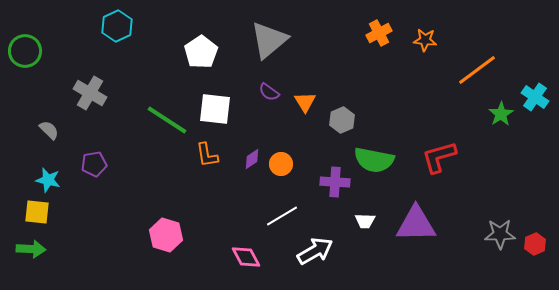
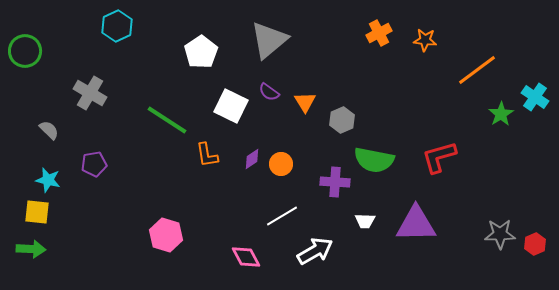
white square: moved 16 px right, 3 px up; rotated 20 degrees clockwise
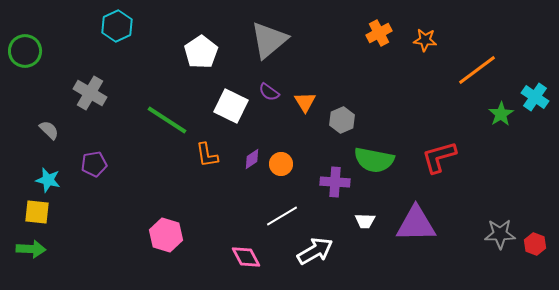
red hexagon: rotated 15 degrees counterclockwise
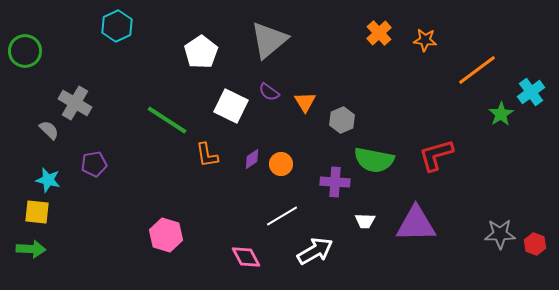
orange cross: rotated 15 degrees counterclockwise
gray cross: moved 15 px left, 10 px down
cyan cross: moved 4 px left, 5 px up; rotated 20 degrees clockwise
red L-shape: moved 3 px left, 2 px up
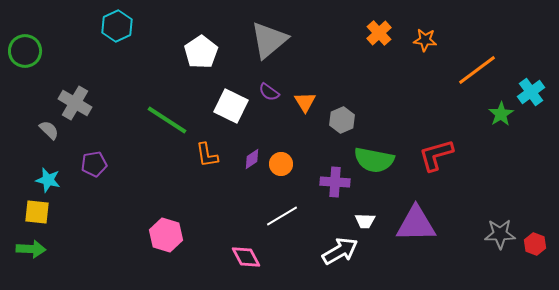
white arrow: moved 25 px right
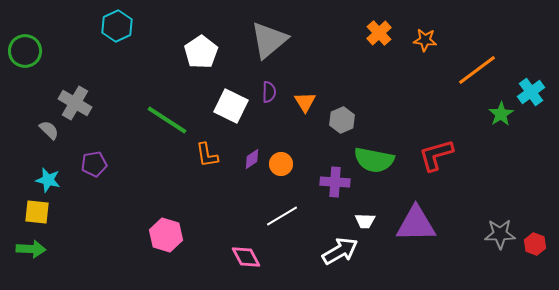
purple semicircle: rotated 125 degrees counterclockwise
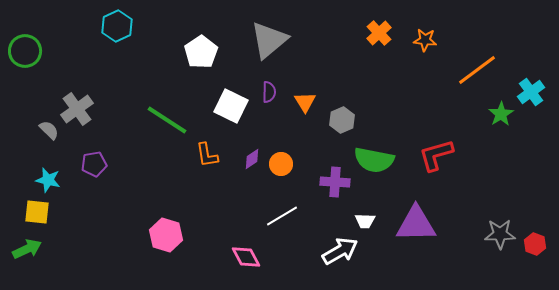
gray cross: moved 2 px right, 6 px down; rotated 24 degrees clockwise
green arrow: moved 4 px left; rotated 28 degrees counterclockwise
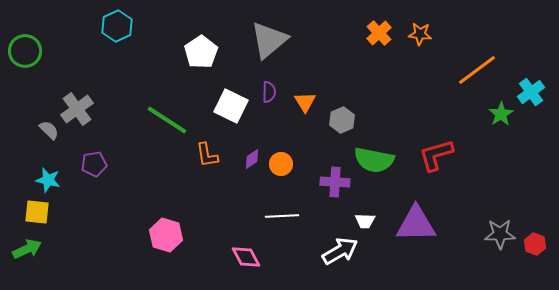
orange star: moved 5 px left, 6 px up
white line: rotated 28 degrees clockwise
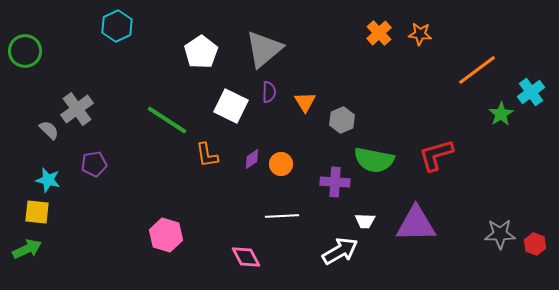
gray triangle: moved 5 px left, 9 px down
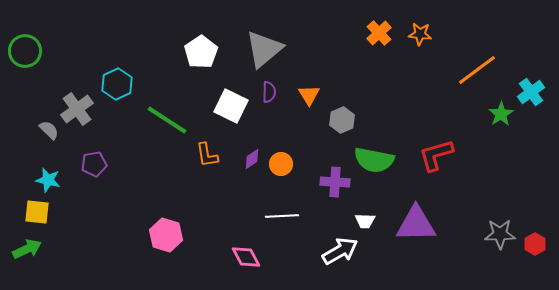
cyan hexagon: moved 58 px down
orange triangle: moved 4 px right, 7 px up
red hexagon: rotated 10 degrees clockwise
